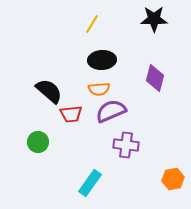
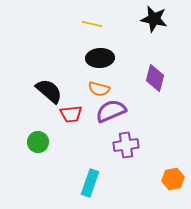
black star: rotated 12 degrees clockwise
yellow line: rotated 72 degrees clockwise
black ellipse: moved 2 px left, 2 px up
orange semicircle: rotated 20 degrees clockwise
purple cross: rotated 15 degrees counterclockwise
cyan rectangle: rotated 16 degrees counterclockwise
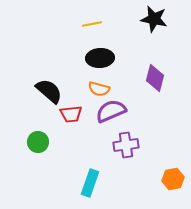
yellow line: rotated 24 degrees counterclockwise
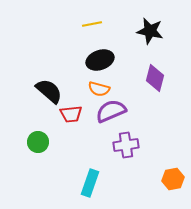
black star: moved 4 px left, 12 px down
black ellipse: moved 2 px down; rotated 16 degrees counterclockwise
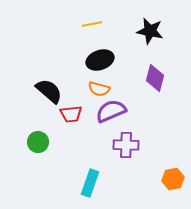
purple cross: rotated 10 degrees clockwise
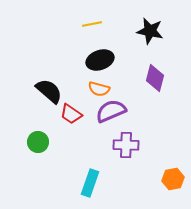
red trapezoid: rotated 40 degrees clockwise
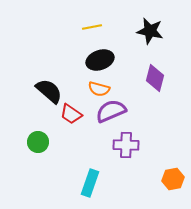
yellow line: moved 3 px down
